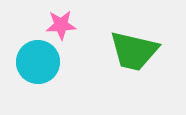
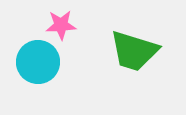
green trapezoid: rotated 4 degrees clockwise
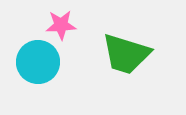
green trapezoid: moved 8 px left, 3 px down
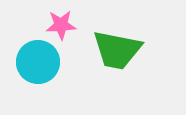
green trapezoid: moved 9 px left, 4 px up; rotated 6 degrees counterclockwise
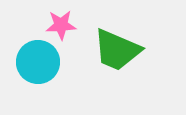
green trapezoid: rotated 12 degrees clockwise
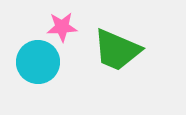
pink star: moved 1 px right, 2 px down
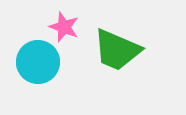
pink star: moved 2 px right; rotated 24 degrees clockwise
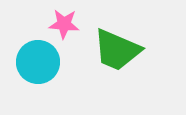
pink star: moved 3 px up; rotated 16 degrees counterclockwise
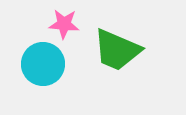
cyan circle: moved 5 px right, 2 px down
